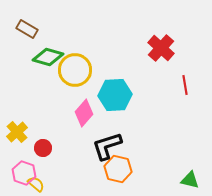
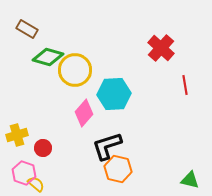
cyan hexagon: moved 1 px left, 1 px up
yellow cross: moved 3 px down; rotated 25 degrees clockwise
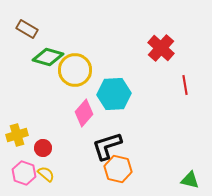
yellow semicircle: moved 10 px right, 10 px up
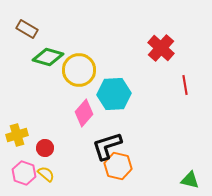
yellow circle: moved 4 px right
red circle: moved 2 px right
orange hexagon: moved 3 px up
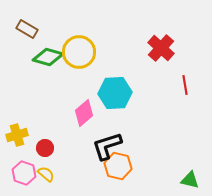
yellow circle: moved 18 px up
cyan hexagon: moved 1 px right, 1 px up
pink diamond: rotated 8 degrees clockwise
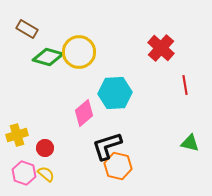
green triangle: moved 37 px up
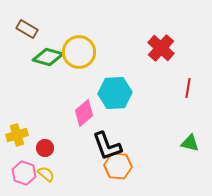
red line: moved 3 px right, 3 px down; rotated 18 degrees clockwise
black L-shape: rotated 92 degrees counterclockwise
orange hexagon: rotated 8 degrees counterclockwise
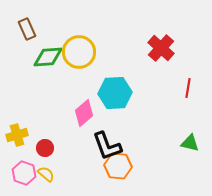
brown rectangle: rotated 35 degrees clockwise
green diamond: rotated 20 degrees counterclockwise
